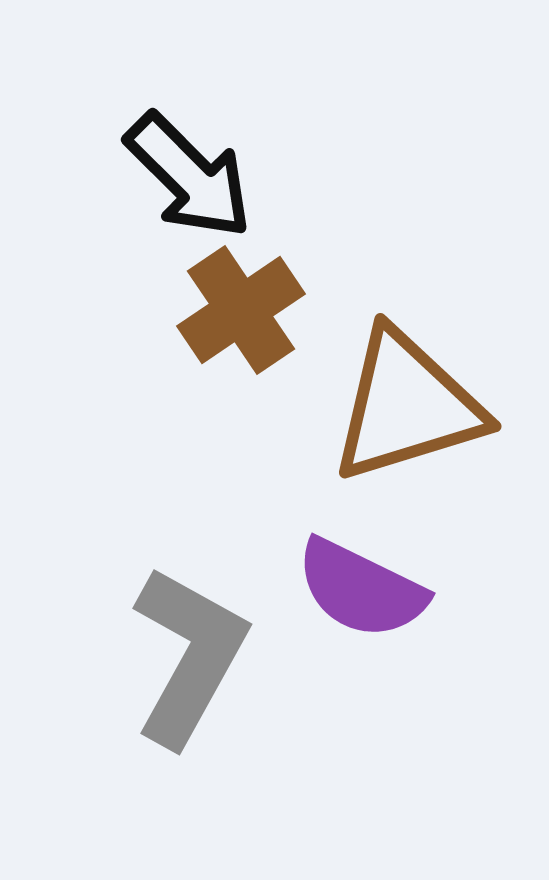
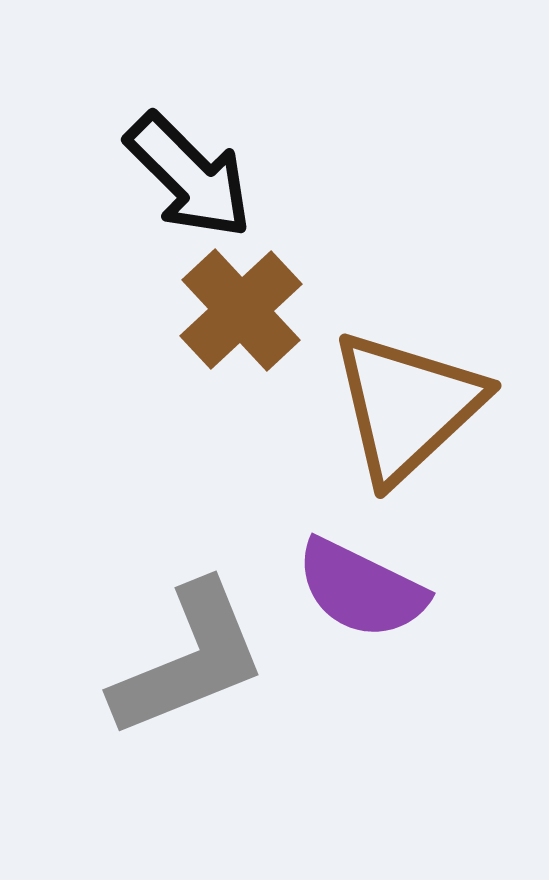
brown cross: rotated 9 degrees counterclockwise
brown triangle: rotated 26 degrees counterclockwise
gray L-shape: moved 4 px down; rotated 39 degrees clockwise
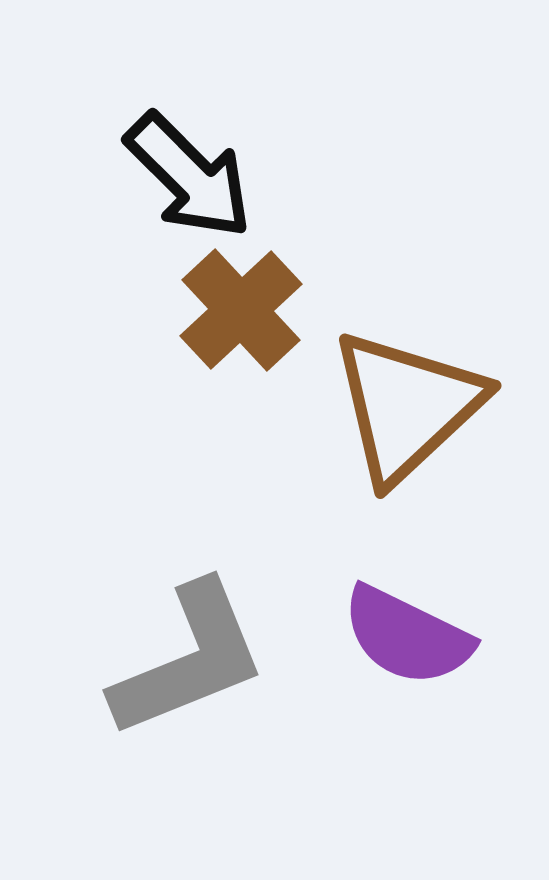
purple semicircle: moved 46 px right, 47 px down
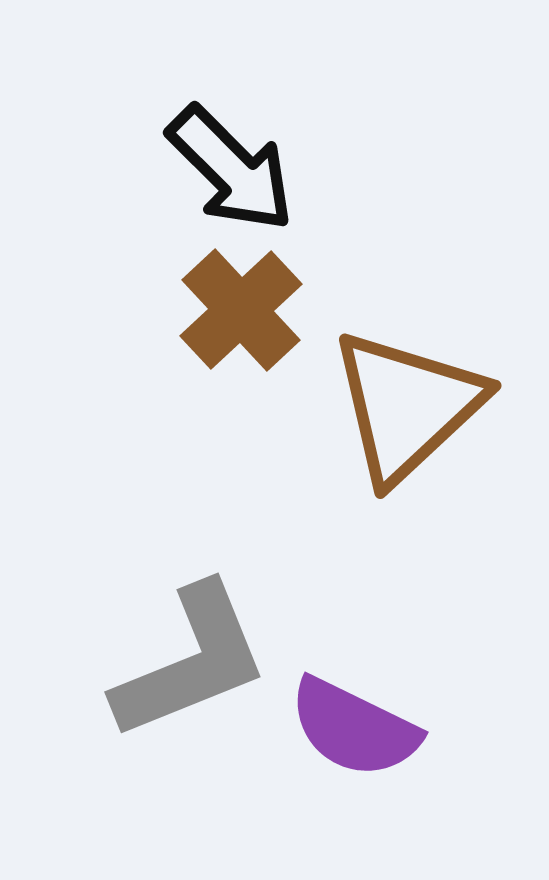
black arrow: moved 42 px right, 7 px up
purple semicircle: moved 53 px left, 92 px down
gray L-shape: moved 2 px right, 2 px down
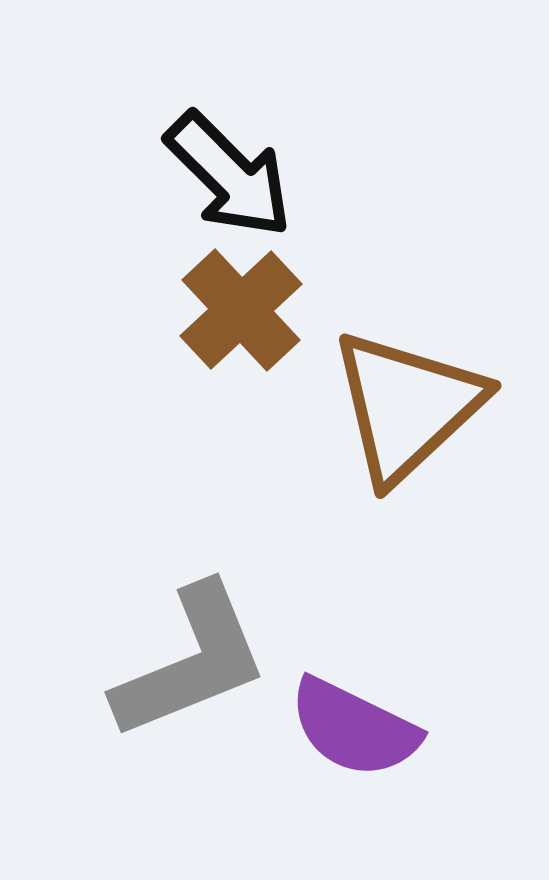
black arrow: moved 2 px left, 6 px down
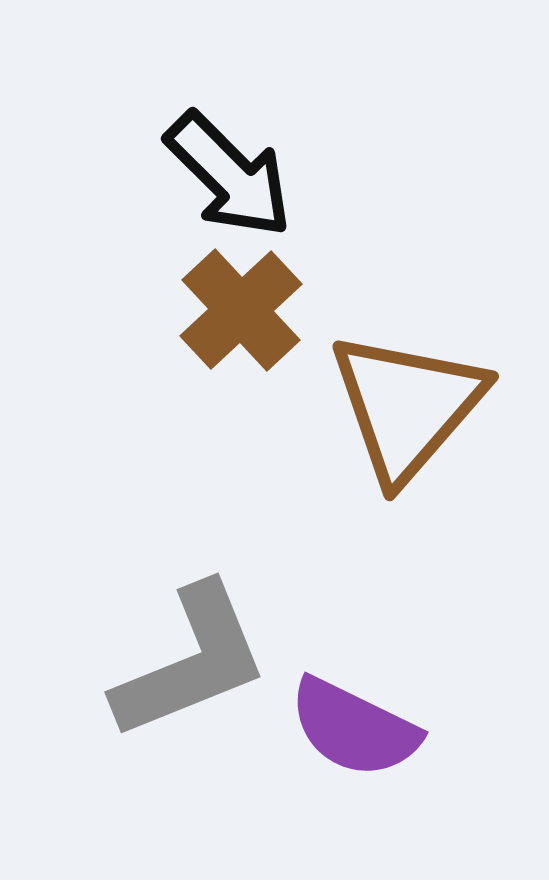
brown triangle: rotated 6 degrees counterclockwise
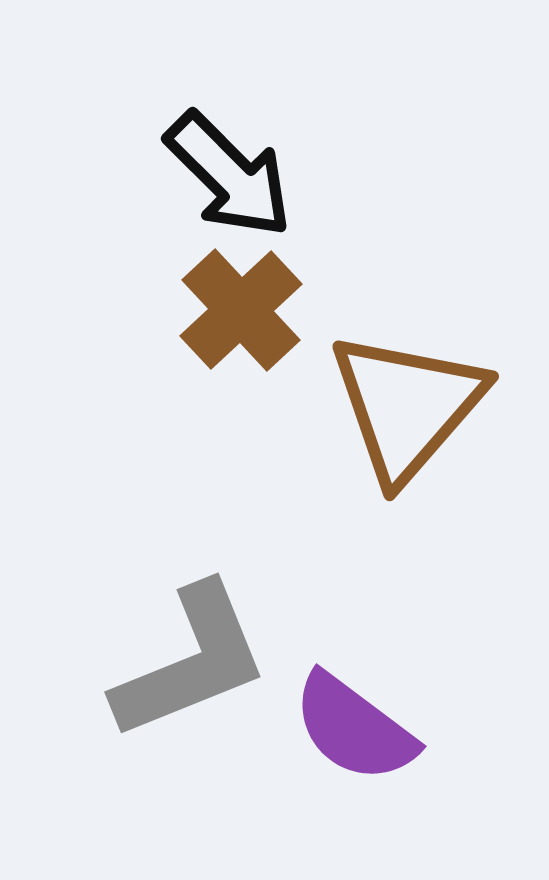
purple semicircle: rotated 11 degrees clockwise
